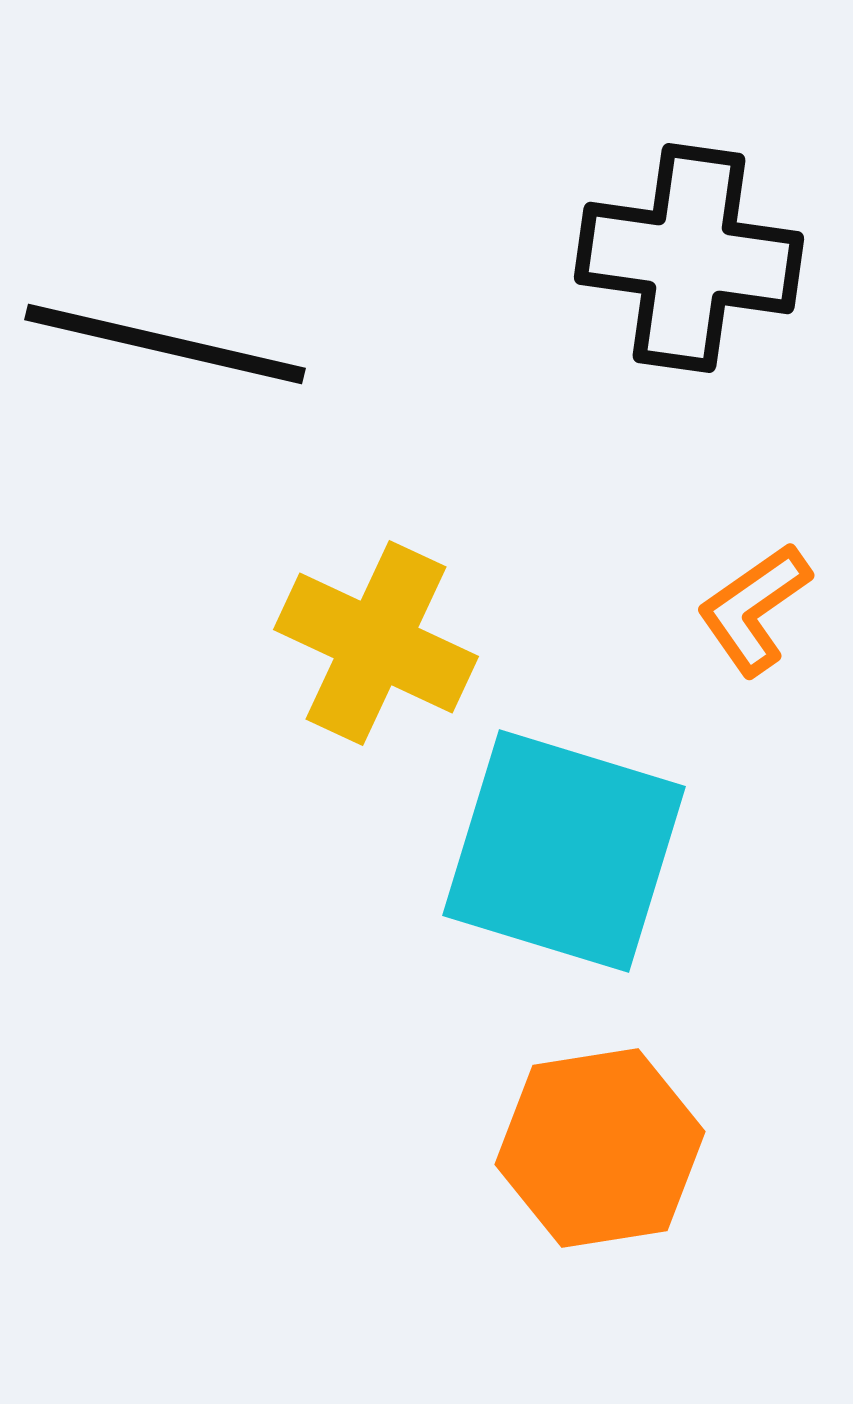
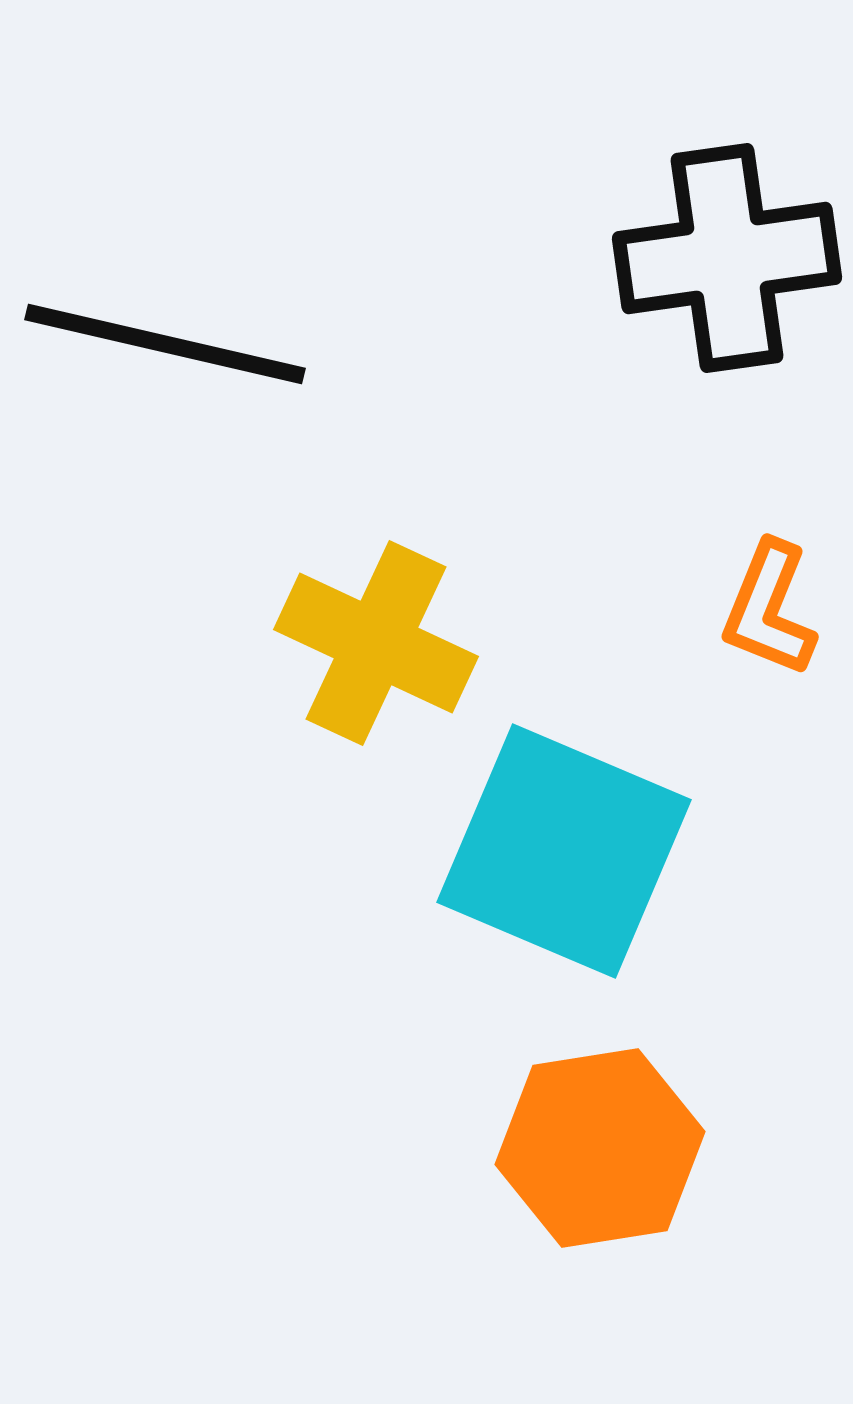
black cross: moved 38 px right; rotated 16 degrees counterclockwise
orange L-shape: moved 15 px right; rotated 33 degrees counterclockwise
cyan square: rotated 6 degrees clockwise
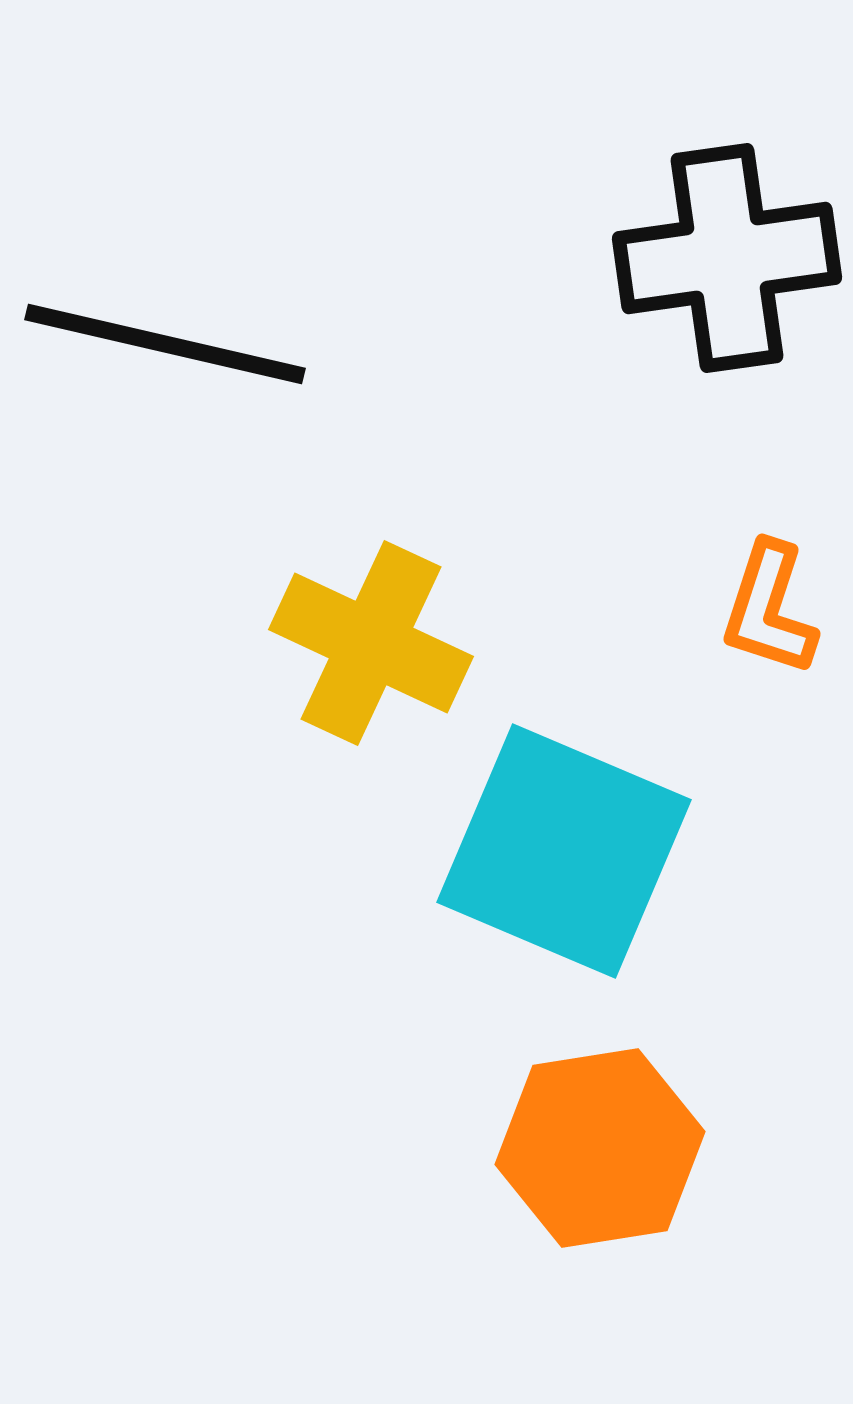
orange L-shape: rotated 4 degrees counterclockwise
yellow cross: moved 5 px left
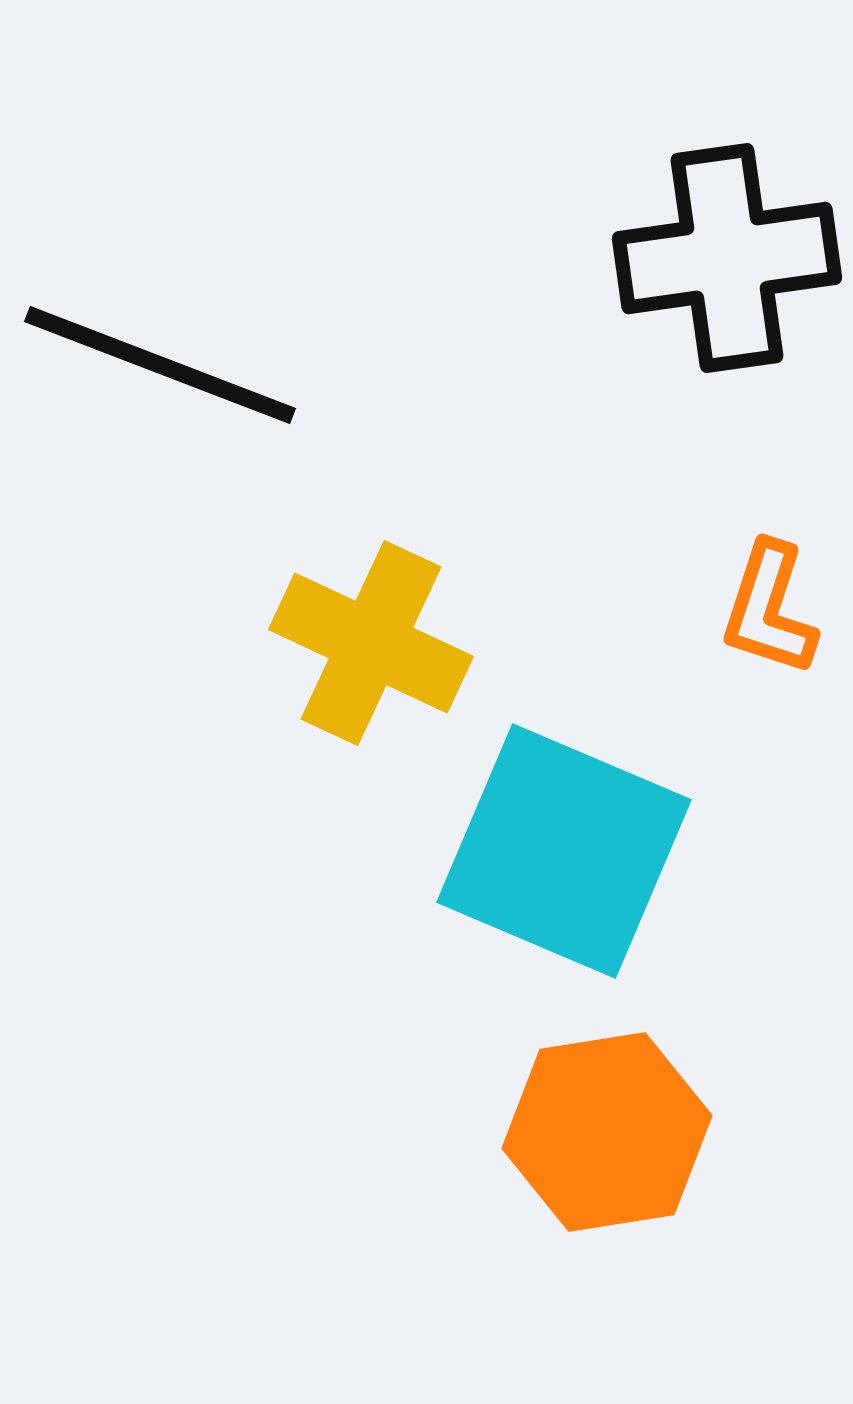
black line: moved 5 px left, 21 px down; rotated 8 degrees clockwise
orange hexagon: moved 7 px right, 16 px up
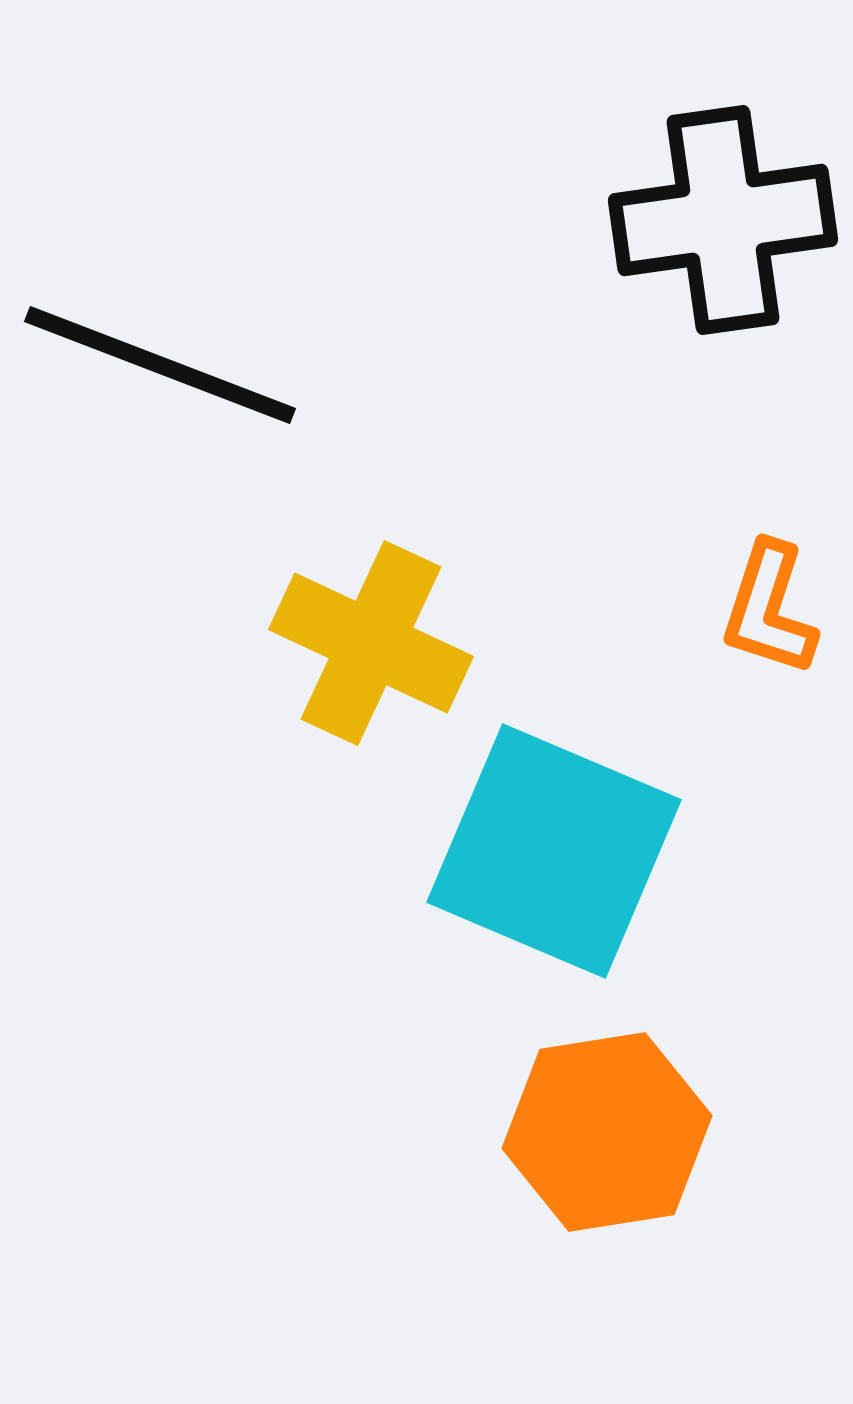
black cross: moved 4 px left, 38 px up
cyan square: moved 10 px left
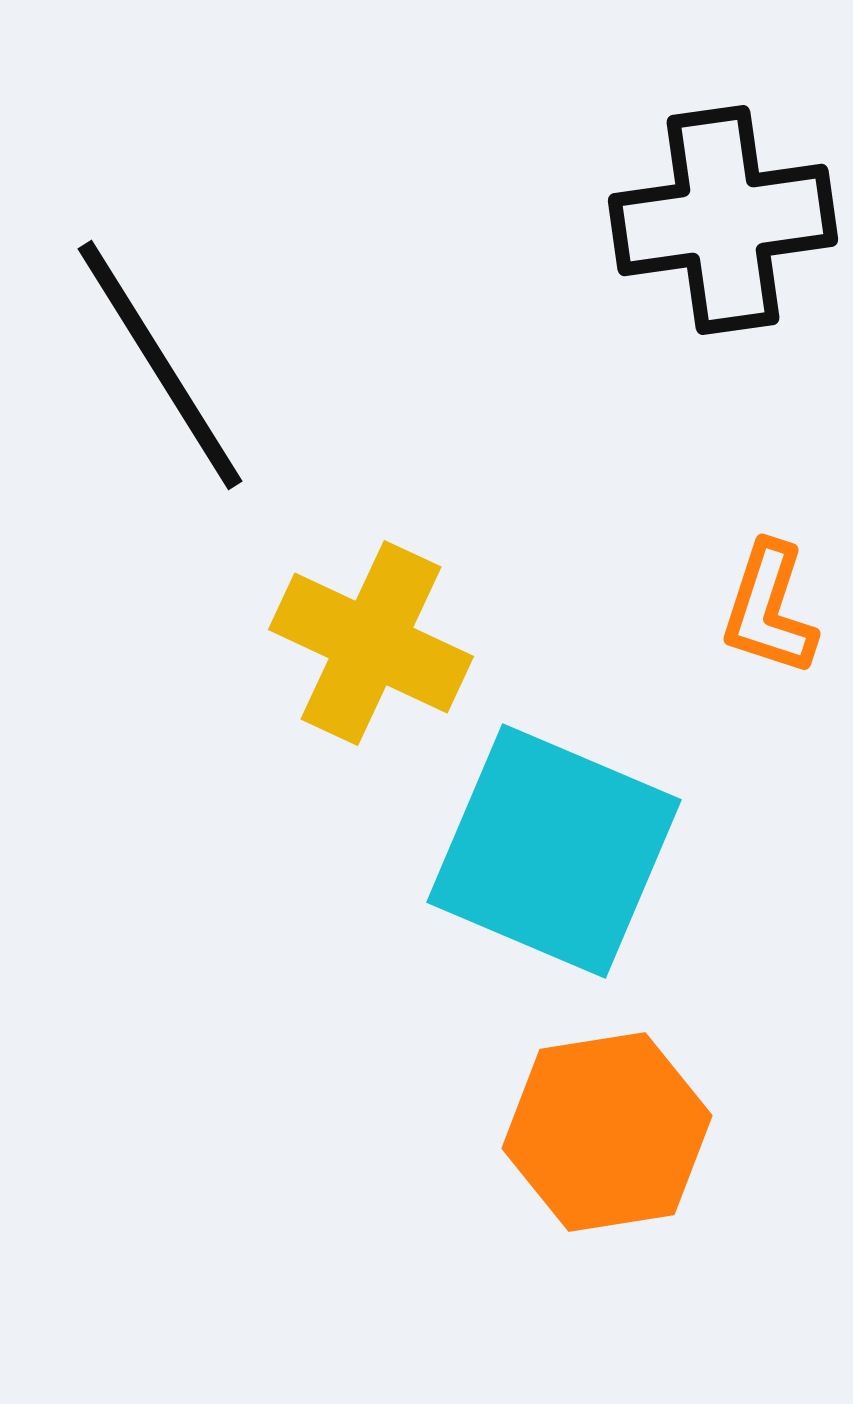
black line: rotated 37 degrees clockwise
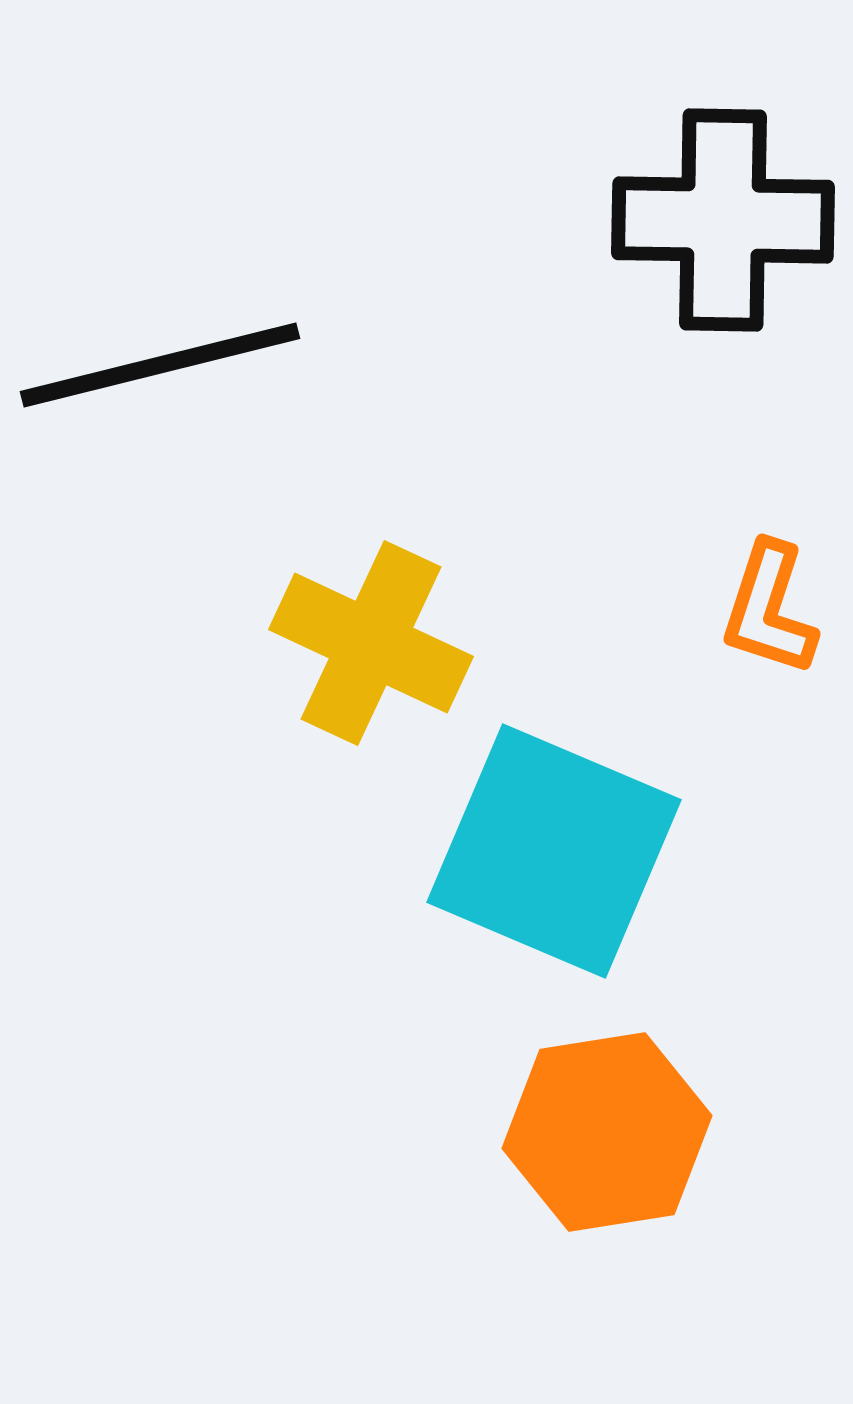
black cross: rotated 9 degrees clockwise
black line: rotated 72 degrees counterclockwise
